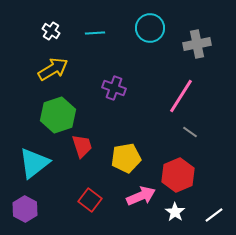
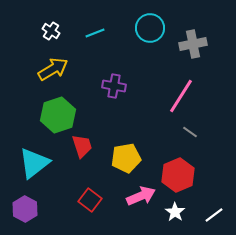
cyan line: rotated 18 degrees counterclockwise
gray cross: moved 4 px left
purple cross: moved 2 px up; rotated 10 degrees counterclockwise
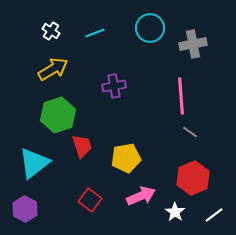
purple cross: rotated 20 degrees counterclockwise
pink line: rotated 36 degrees counterclockwise
red hexagon: moved 15 px right, 3 px down
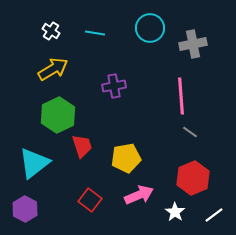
cyan line: rotated 30 degrees clockwise
green hexagon: rotated 8 degrees counterclockwise
pink arrow: moved 2 px left, 1 px up
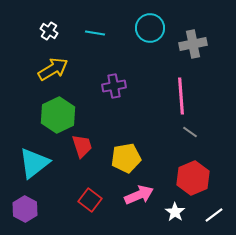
white cross: moved 2 px left
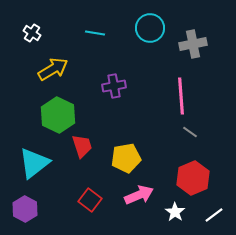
white cross: moved 17 px left, 2 px down
green hexagon: rotated 8 degrees counterclockwise
